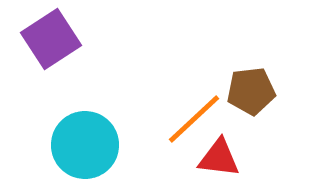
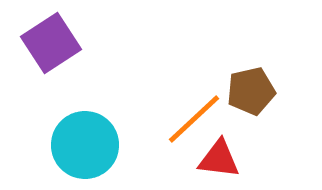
purple square: moved 4 px down
brown pentagon: rotated 6 degrees counterclockwise
red triangle: moved 1 px down
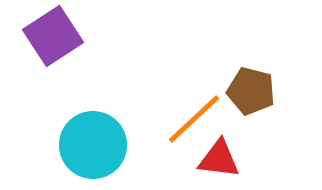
purple square: moved 2 px right, 7 px up
brown pentagon: rotated 27 degrees clockwise
cyan circle: moved 8 px right
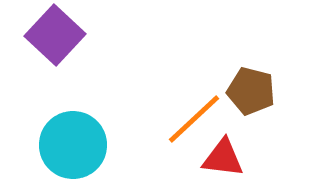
purple square: moved 2 px right, 1 px up; rotated 14 degrees counterclockwise
cyan circle: moved 20 px left
red triangle: moved 4 px right, 1 px up
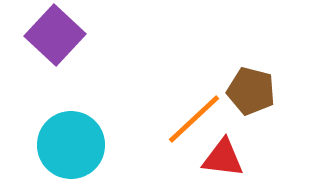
cyan circle: moved 2 px left
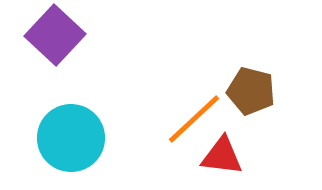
cyan circle: moved 7 px up
red triangle: moved 1 px left, 2 px up
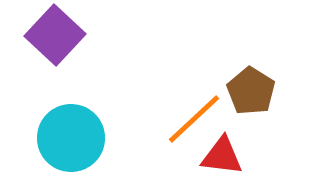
brown pentagon: rotated 18 degrees clockwise
